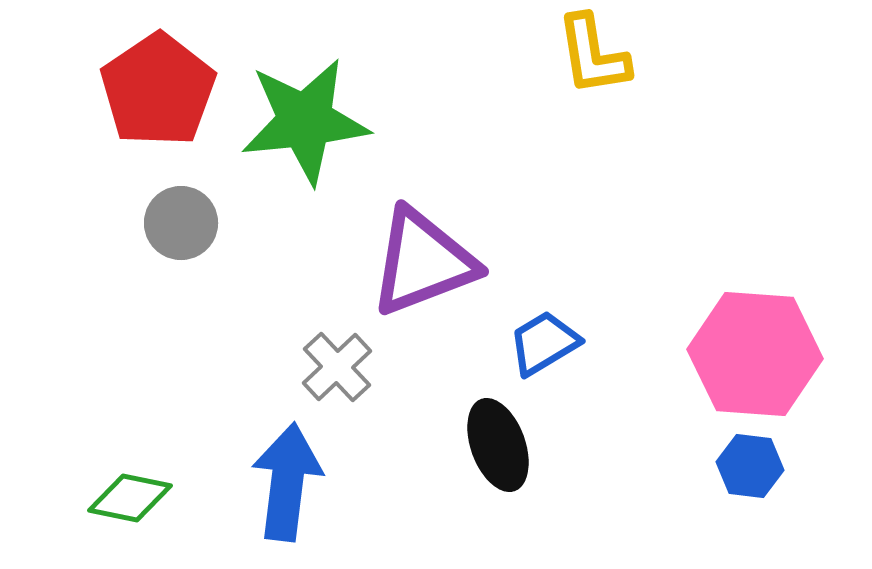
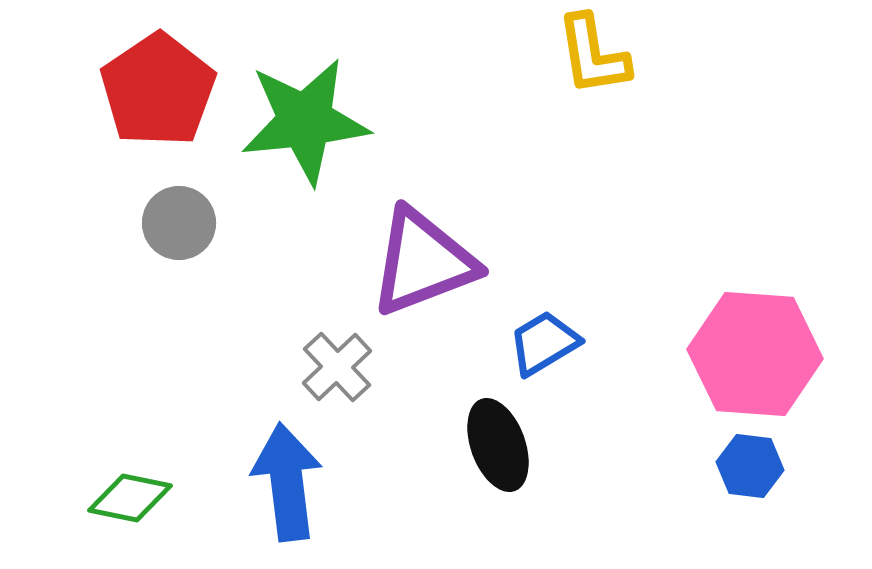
gray circle: moved 2 px left
blue arrow: rotated 14 degrees counterclockwise
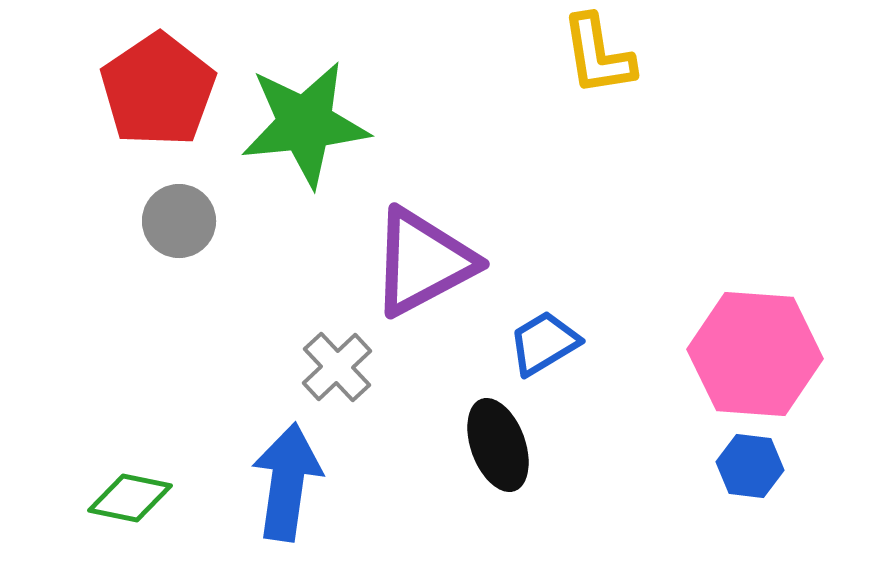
yellow L-shape: moved 5 px right
green star: moved 3 px down
gray circle: moved 2 px up
purple triangle: rotated 7 degrees counterclockwise
blue arrow: rotated 15 degrees clockwise
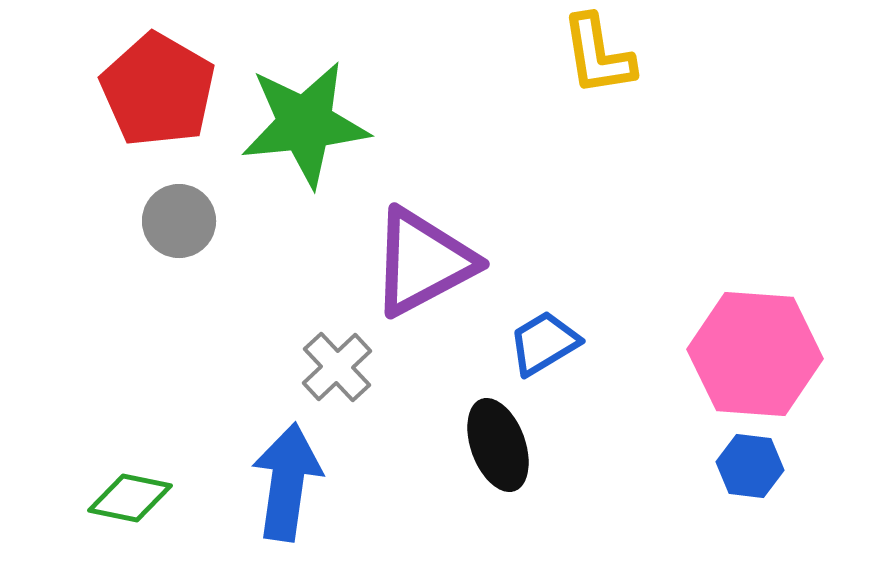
red pentagon: rotated 8 degrees counterclockwise
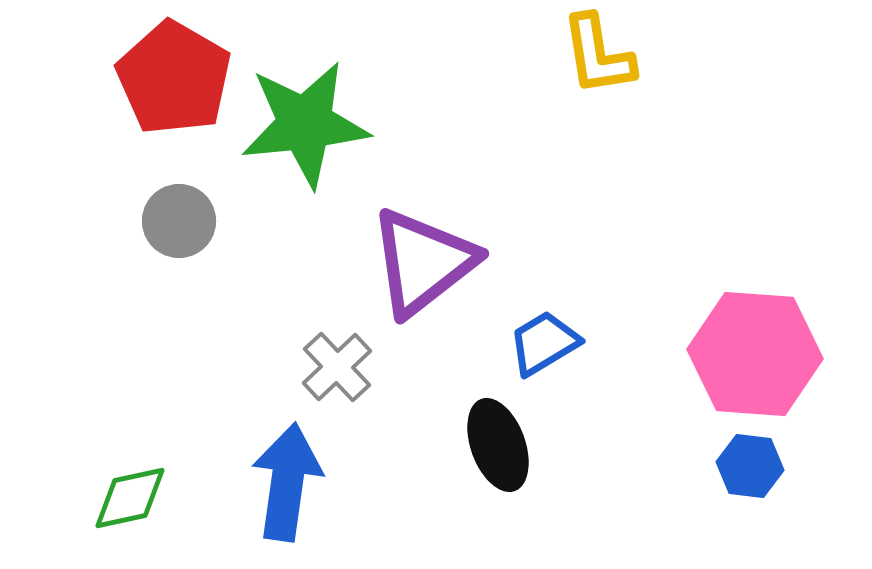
red pentagon: moved 16 px right, 12 px up
purple triangle: rotated 10 degrees counterclockwise
green diamond: rotated 24 degrees counterclockwise
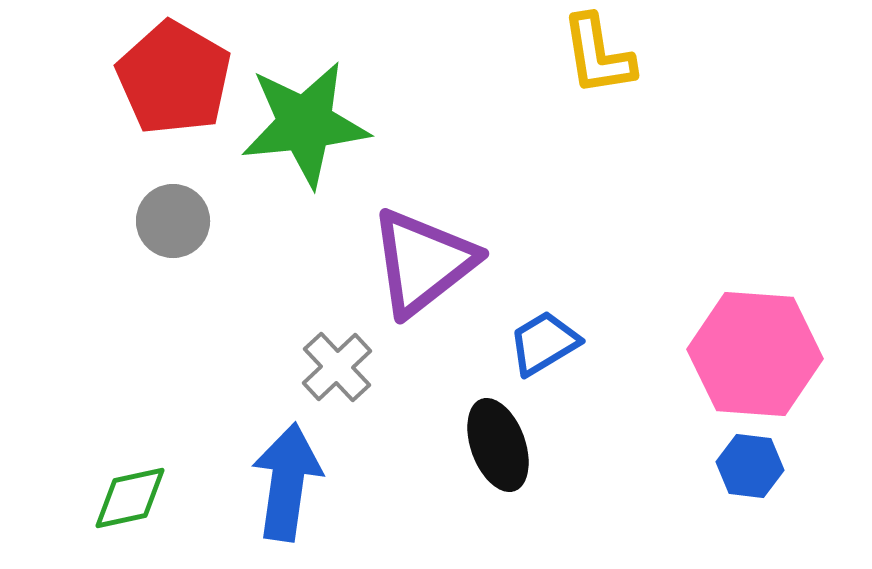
gray circle: moved 6 px left
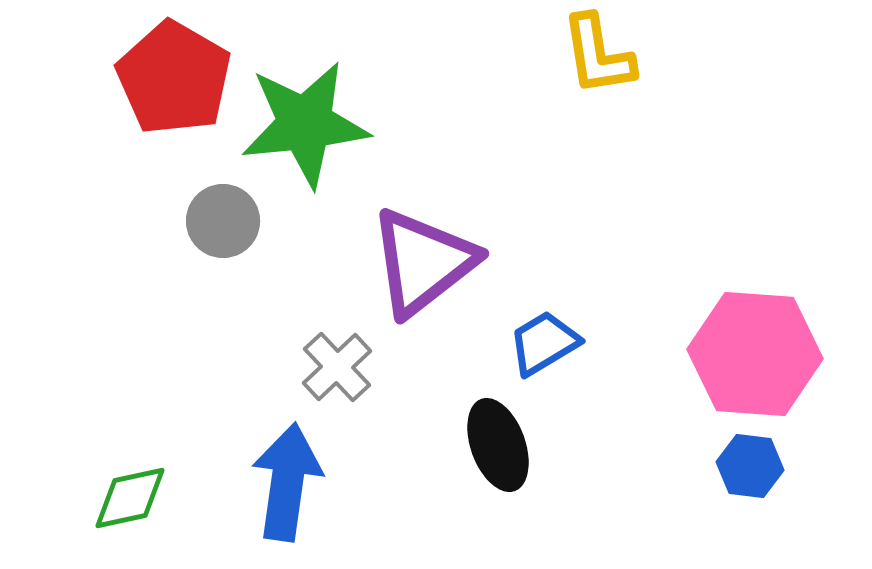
gray circle: moved 50 px right
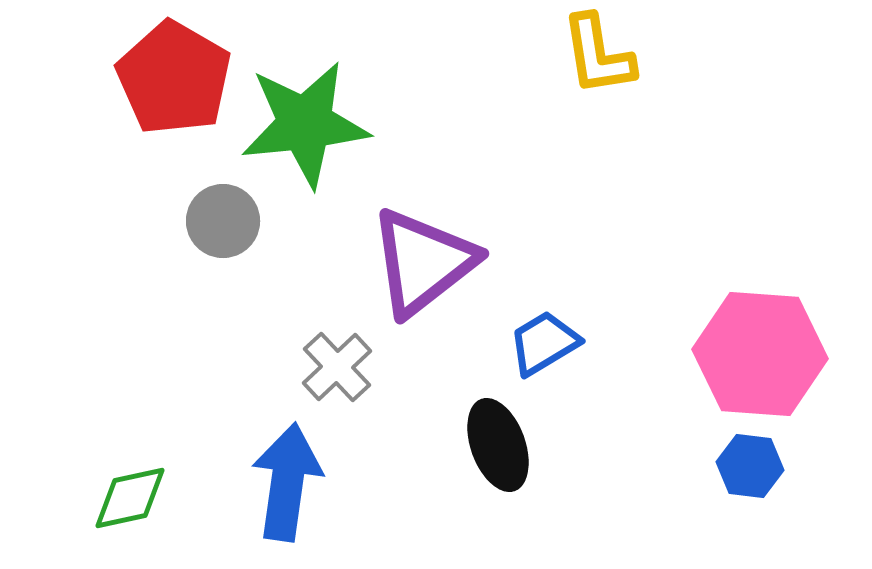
pink hexagon: moved 5 px right
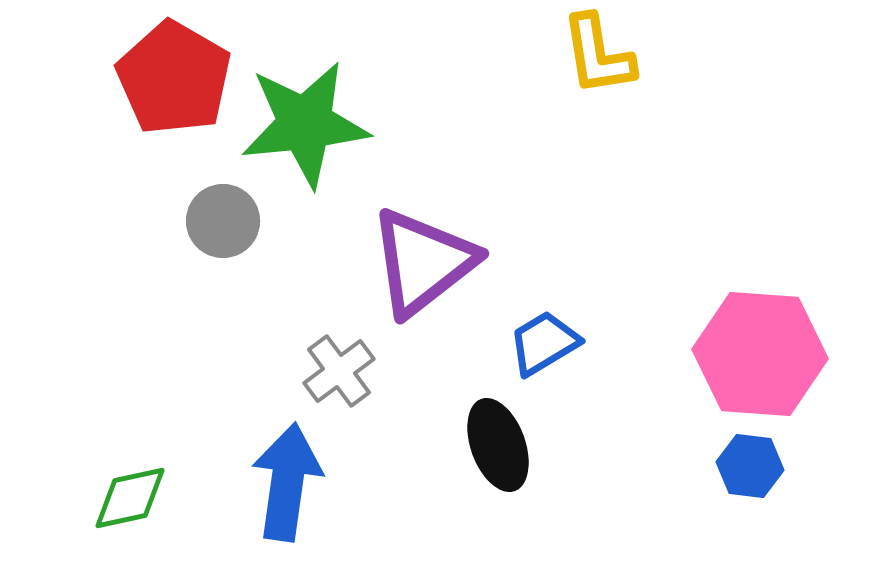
gray cross: moved 2 px right, 4 px down; rotated 6 degrees clockwise
